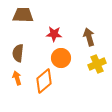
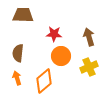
orange circle: moved 2 px up
yellow cross: moved 8 px left, 3 px down
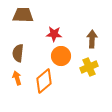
brown arrow: moved 3 px right, 2 px down; rotated 18 degrees clockwise
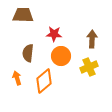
brown semicircle: moved 10 px right
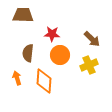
red star: moved 2 px left
brown arrow: rotated 132 degrees clockwise
orange circle: moved 1 px left, 1 px up
yellow cross: moved 2 px up
orange diamond: rotated 45 degrees counterclockwise
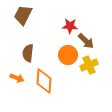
brown trapezoid: rotated 65 degrees counterclockwise
red star: moved 18 px right, 8 px up
brown arrow: moved 6 px left, 2 px down
orange circle: moved 8 px right
orange arrow: rotated 128 degrees clockwise
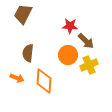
brown trapezoid: moved 1 px up
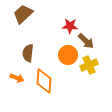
brown trapezoid: rotated 20 degrees clockwise
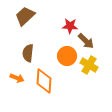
brown trapezoid: moved 2 px right, 2 px down
orange circle: moved 1 px left, 1 px down
yellow cross: rotated 36 degrees counterclockwise
